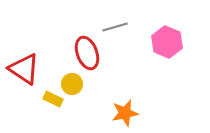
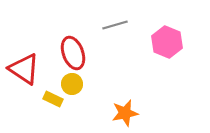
gray line: moved 2 px up
red ellipse: moved 14 px left
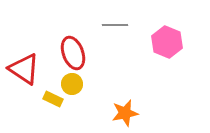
gray line: rotated 15 degrees clockwise
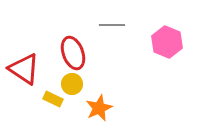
gray line: moved 3 px left
orange star: moved 26 px left, 5 px up; rotated 12 degrees counterclockwise
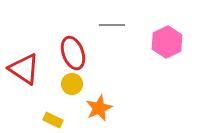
pink hexagon: rotated 12 degrees clockwise
yellow rectangle: moved 21 px down
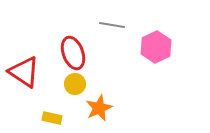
gray line: rotated 10 degrees clockwise
pink hexagon: moved 11 px left, 5 px down
red triangle: moved 3 px down
yellow circle: moved 3 px right
yellow rectangle: moved 1 px left, 2 px up; rotated 12 degrees counterclockwise
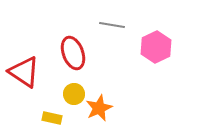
yellow circle: moved 1 px left, 10 px down
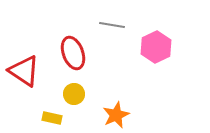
red triangle: moved 1 px up
orange star: moved 17 px right, 7 px down
